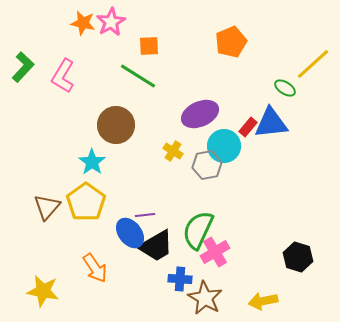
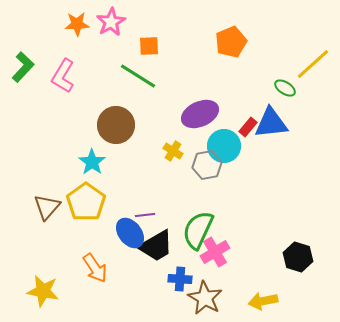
orange star: moved 6 px left, 1 px down; rotated 15 degrees counterclockwise
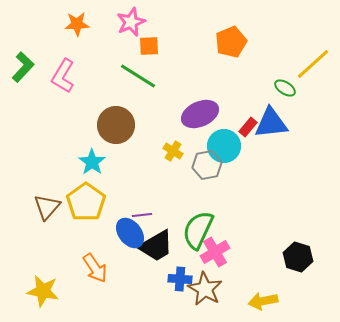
pink star: moved 20 px right; rotated 8 degrees clockwise
purple line: moved 3 px left
brown star: moved 9 px up
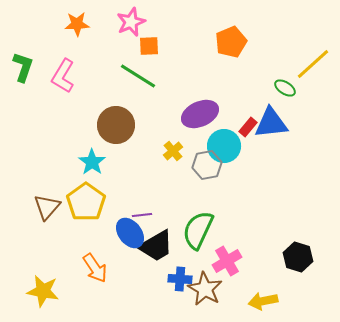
green L-shape: rotated 24 degrees counterclockwise
yellow cross: rotated 18 degrees clockwise
pink cross: moved 12 px right, 9 px down
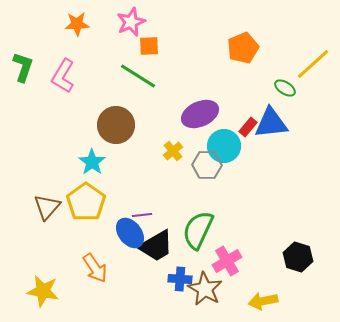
orange pentagon: moved 12 px right, 6 px down
gray hexagon: rotated 12 degrees clockwise
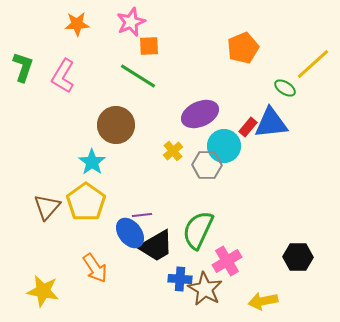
black hexagon: rotated 16 degrees counterclockwise
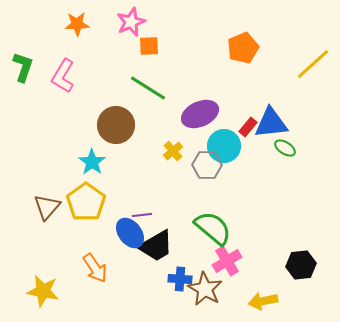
green line: moved 10 px right, 12 px down
green ellipse: moved 60 px down
green semicircle: moved 15 px right, 2 px up; rotated 105 degrees clockwise
black hexagon: moved 3 px right, 8 px down; rotated 8 degrees counterclockwise
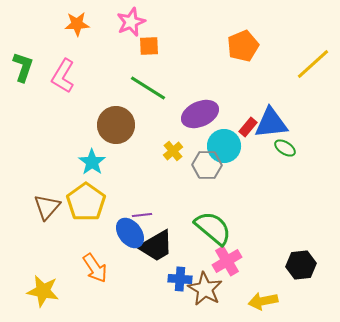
orange pentagon: moved 2 px up
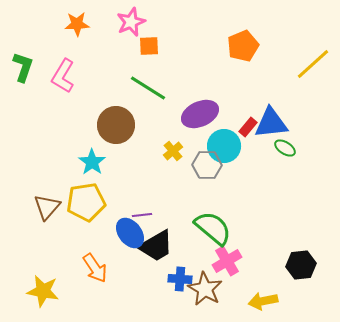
yellow pentagon: rotated 27 degrees clockwise
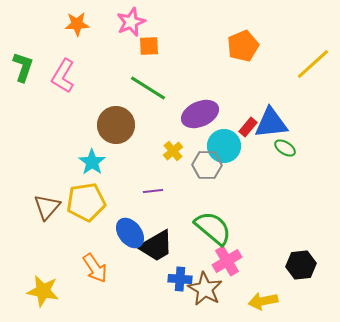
purple line: moved 11 px right, 24 px up
